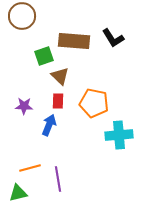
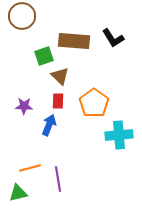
orange pentagon: rotated 24 degrees clockwise
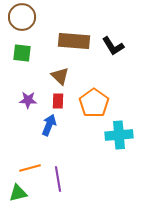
brown circle: moved 1 px down
black L-shape: moved 8 px down
green square: moved 22 px left, 3 px up; rotated 24 degrees clockwise
purple star: moved 4 px right, 6 px up
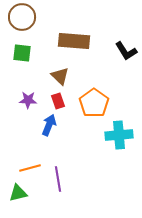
black L-shape: moved 13 px right, 5 px down
red rectangle: rotated 21 degrees counterclockwise
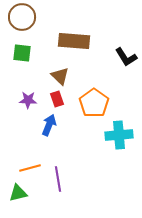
black L-shape: moved 6 px down
red rectangle: moved 1 px left, 2 px up
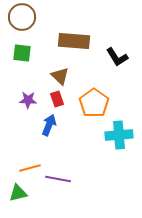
black L-shape: moved 9 px left
purple line: rotated 70 degrees counterclockwise
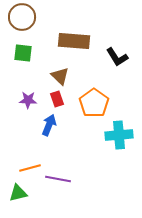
green square: moved 1 px right
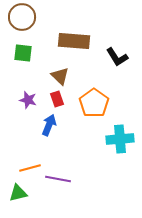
purple star: rotated 12 degrees clockwise
cyan cross: moved 1 px right, 4 px down
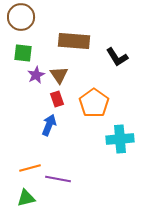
brown circle: moved 1 px left
brown triangle: moved 1 px left, 1 px up; rotated 12 degrees clockwise
purple star: moved 8 px right, 25 px up; rotated 30 degrees clockwise
green triangle: moved 8 px right, 5 px down
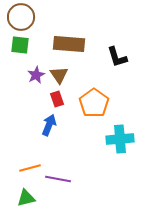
brown rectangle: moved 5 px left, 3 px down
green square: moved 3 px left, 8 px up
black L-shape: rotated 15 degrees clockwise
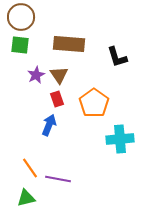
orange line: rotated 70 degrees clockwise
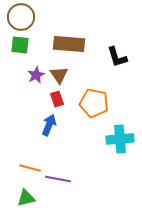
orange pentagon: rotated 24 degrees counterclockwise
orange line: rotated 40 degrees counterclockwise
